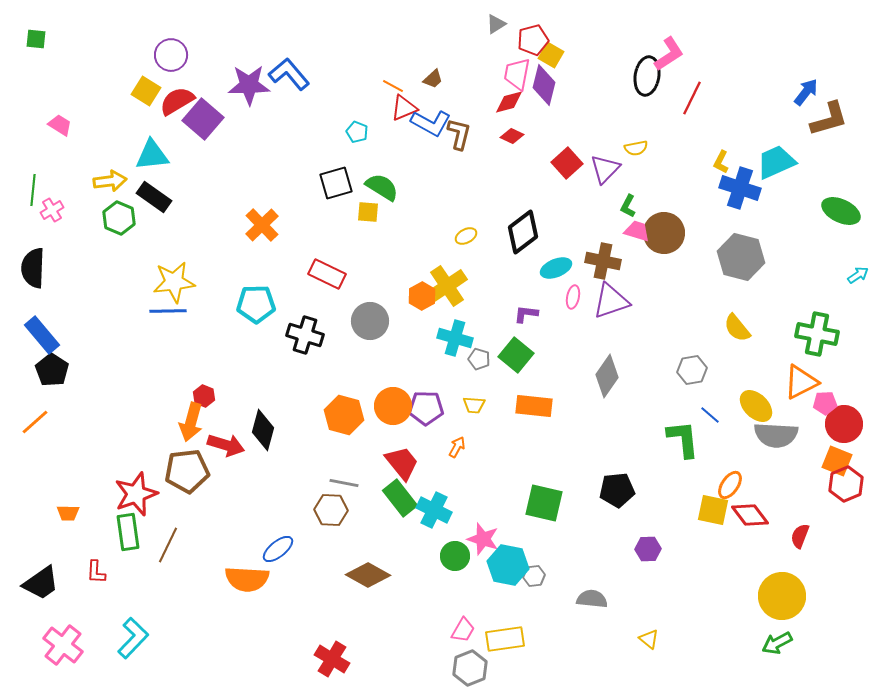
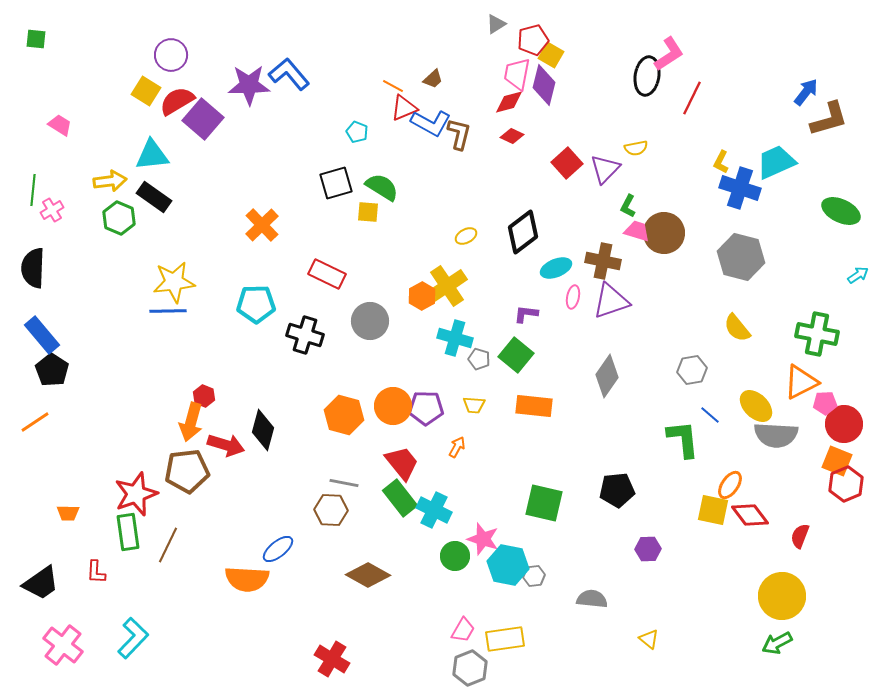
orange line at (35, 422): rotated 8 degrees clockwise
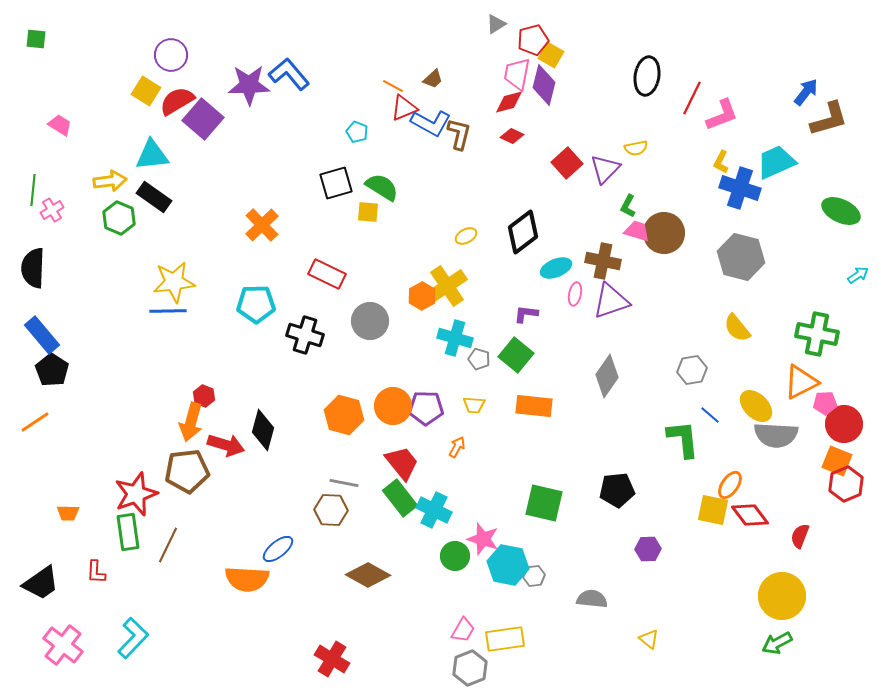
pink L-shape at (669, 54): moved 53 px right, 61 px down; rotated 12 degrees clockwise
pink ellipse at (573, 297): moved 2 px right, 3 px up
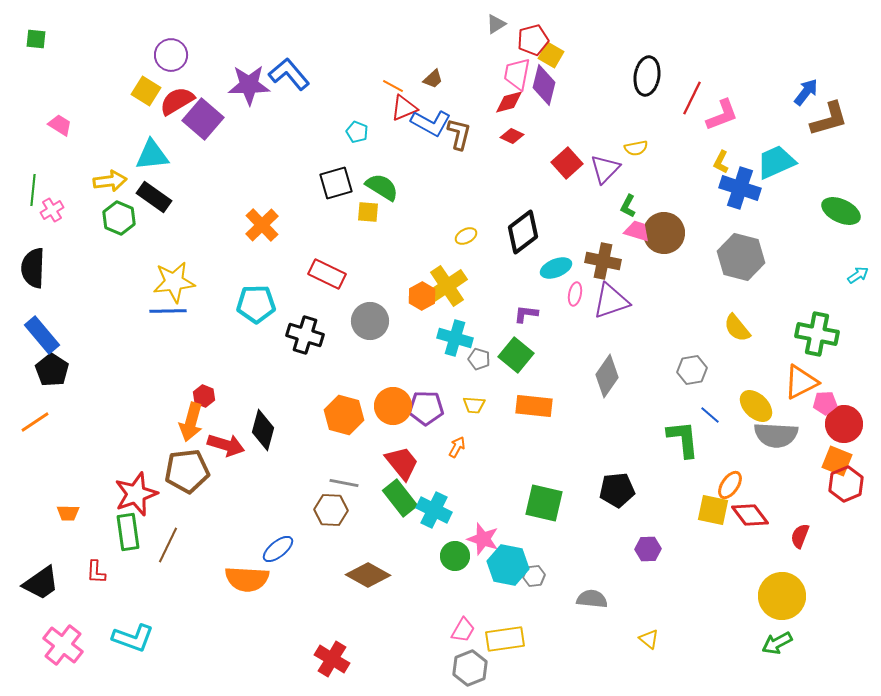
cyan L-shape at (133, 638): rotated 66 degrees clockwise
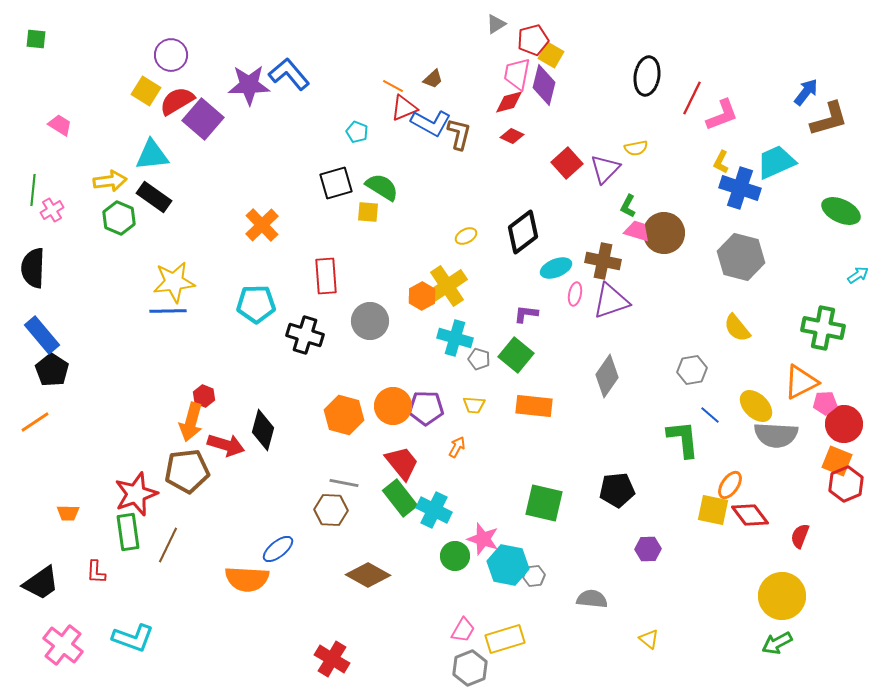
red rectangle at (327, 274): moved 1 px left, 2 px down; rotated 60 degrees clockwise
green cross at (817, 334): moved 6 px right, 6 px up
yellow rectangle at (505, 639): rotated 9 degrees counterclockwise
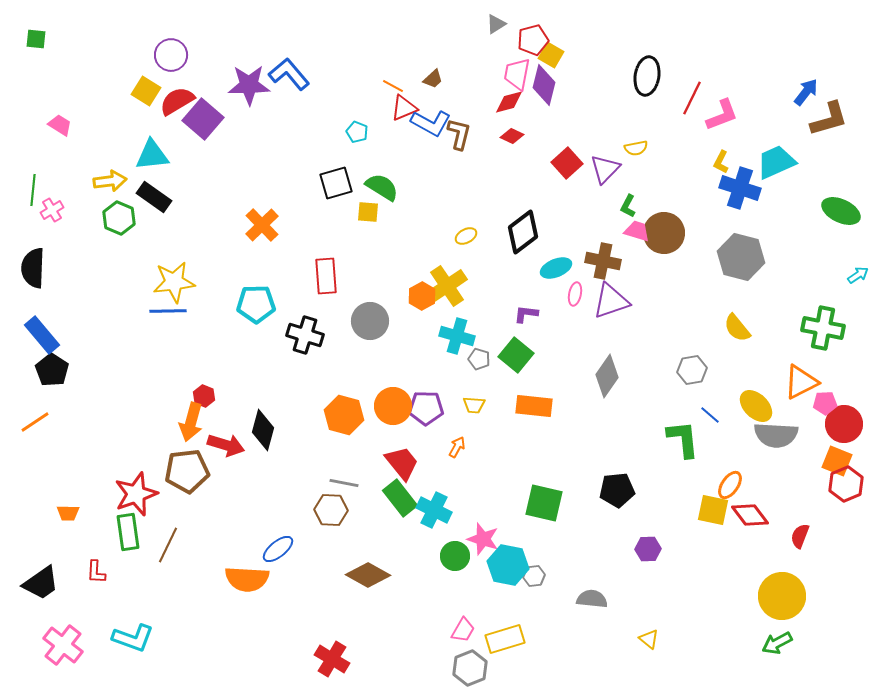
cyan cross at (455, 338): moved 2 px right, 2 px up
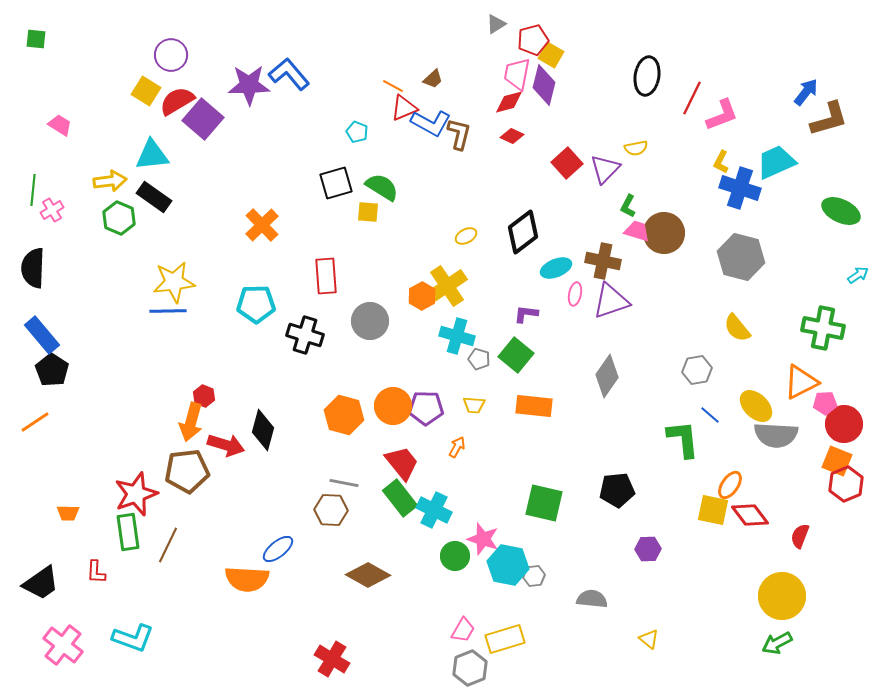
gray hexagon at (692, 370): moved 5 px right
